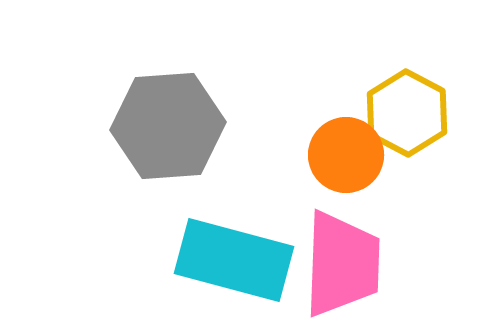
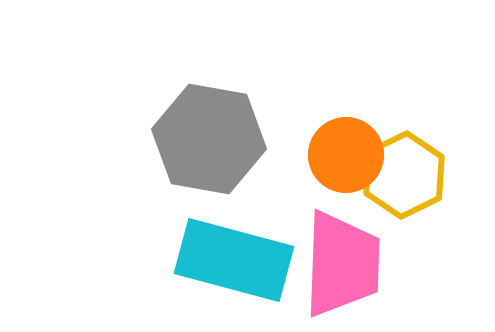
yellow hexagon: moved 3 px left, 62 px down; rotated 6 degrees clockwise
gray hexagon: moved 41 px right, 13 px down; rotated 14 degrees clockwise
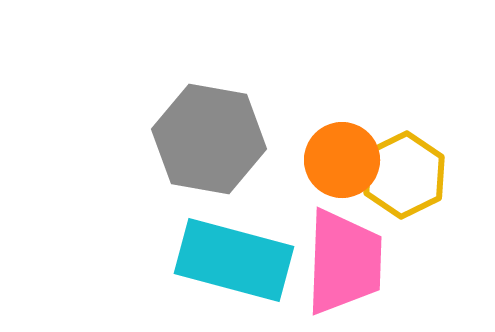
orange circle: moved 4 px left, 5 px down
pink trapezoid: moved 2 px right, 2 px up
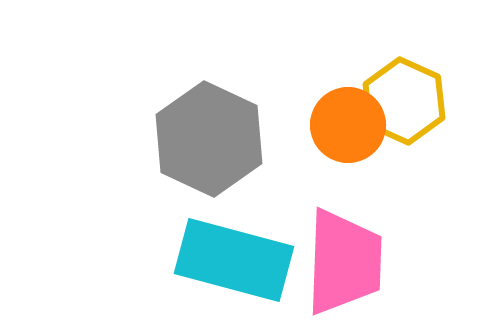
gray hexagon: rotated 15 degrees clockwise
orange circle: moved 6 px right, 35 px up
yellow hexagon: moved 74 px up; rotated 10 degrees counterclockwise
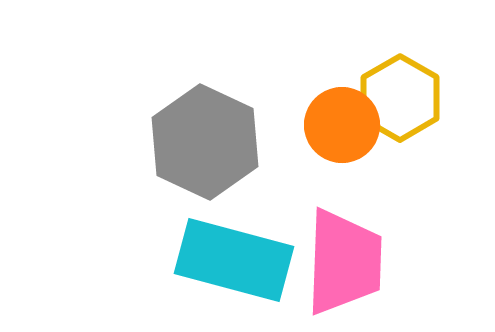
yellow hexagon: moved 4 px left, 3 px up; rotated 6 degrees clockwise
orange circle: moved 6 px left
gray hexagon: moved 4 px left, 3 px down
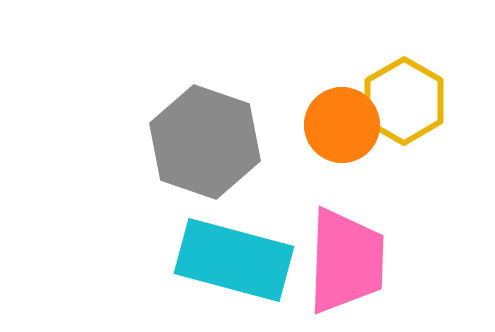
yellow hexagon: moved 4 px right, 3 px down
gray hexagon: rotated 6 degrees counterclockwise
pink trapezoid: moved 2 px right, 1 px up
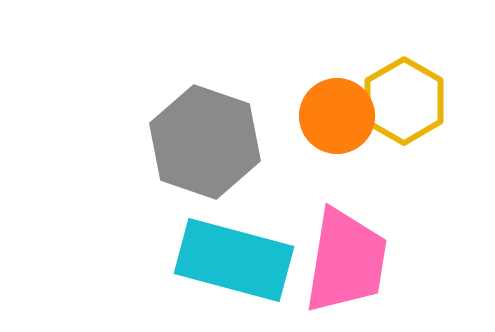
orange circle: moved 5 px left, 9 px up
pink trapezoid: rotated 7 degrees clockwise
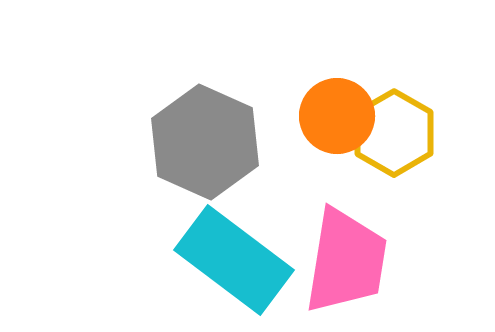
yellow hexagon: moved 10 px left, 32 px down
gray hexagon: rotated 5 degrees clockwise
cyan rectangle: rotated 22 degrees clockwise
